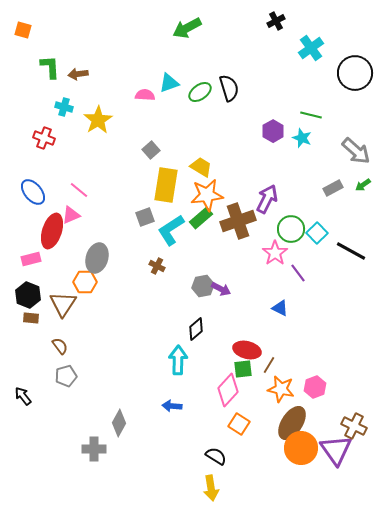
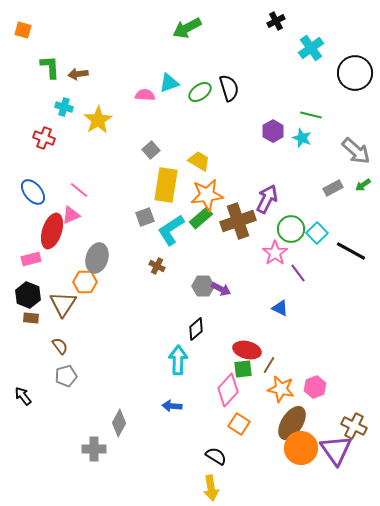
yellow trapezoid at (201, 167): moved 2 px left, 6 px up
gray hexagon at (203, 286): rotated 10 degrees clockwise
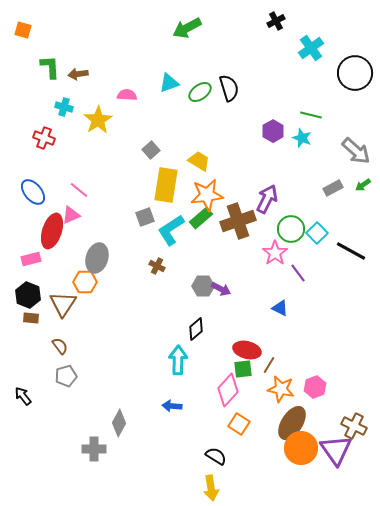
pink semicircle at (145, 95): moved 18 px left
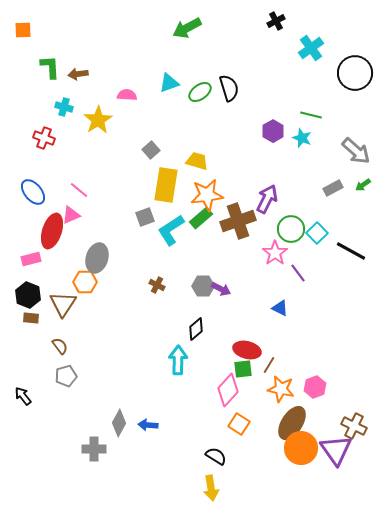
orange square at (23, 30): rotated 18 degrees counterclockwise
yellow trapezoid at (199, 161): moved 2 px left; rotated 15 degrees counterclockwise
brown cross at (157, 266): moved 19 px down
blue arrow at (172, 406): moved 24 px left, 19 px down
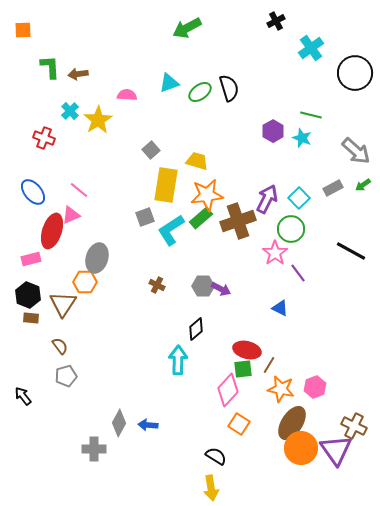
cyan cross at (64, 107): moved 6 px right, 4 px down; rotated 30 degrees clockwise
cyan square at (317, 233): moved 18 px left, 35 px up
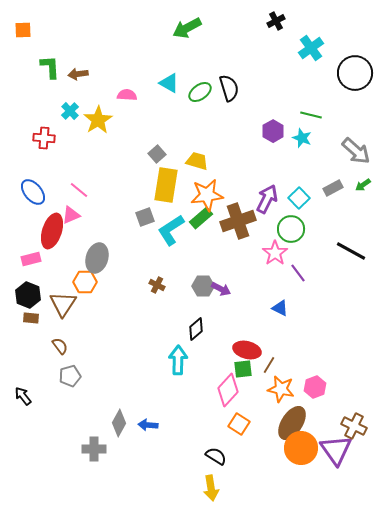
cyan triangle at (169, 83): rotated 50 degrees clockwise
red cross at (44, 138): rotated 15 degrees counterclockwise
gray square at (151, 150): moved 6 px right, 4 px down
gray pentagon at (66, 376): moved 4 px right
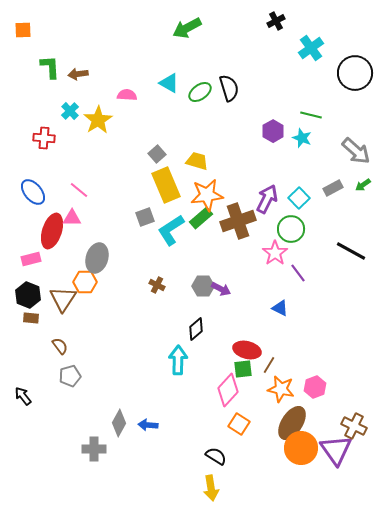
yellow rectangle at (166, 185): rotated 32 degrees counterclockwise
pink triangle at (71, 215): moved 1 px right, 3 px down; rotated 24 degrees clockwise
brown triangle at (63, 304): moved 5 px up
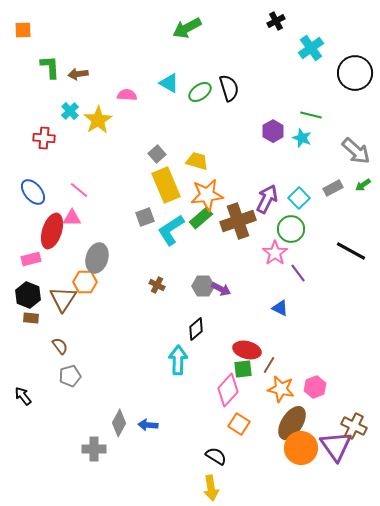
purple triangle at (336, 450): moved 4 px up
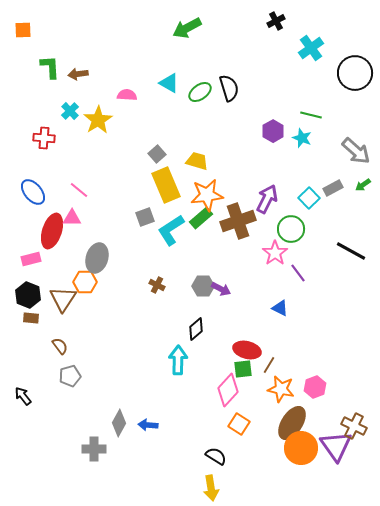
cyan square at (299, 198): moved 10 px right
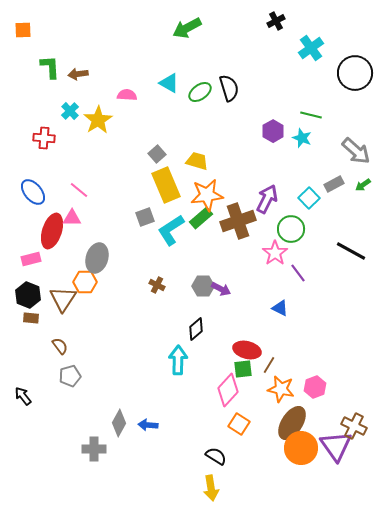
gray rectangle at (333, 188): moved 1 px right, 4 px up
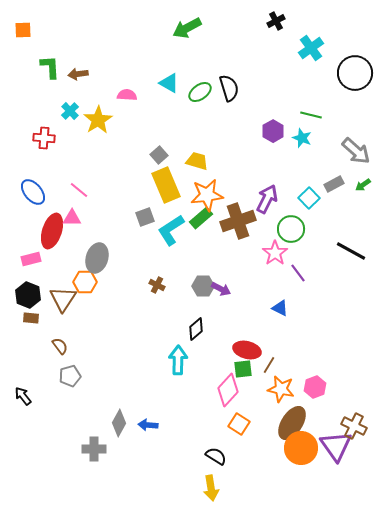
gray square at (157, 154): moved 2 px right, 1 px down
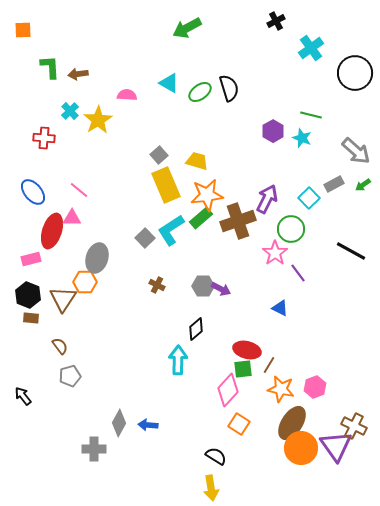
gray square at (145, 217): moved 21 px down; rotated 24 degrees counterclockwise
